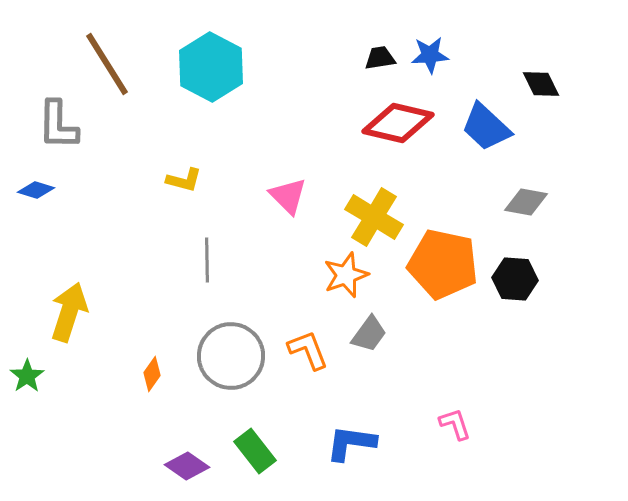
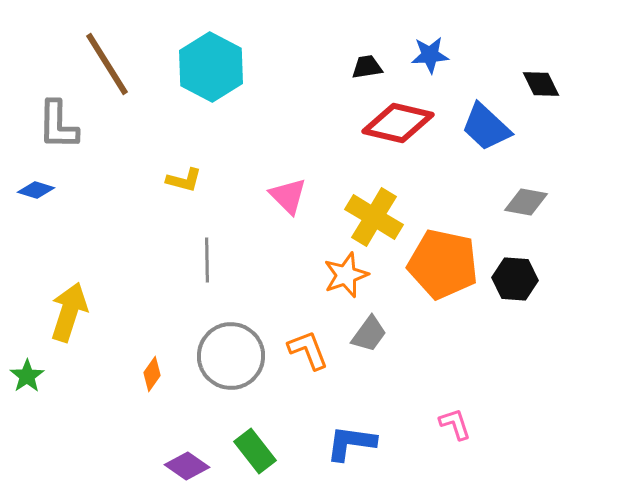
black trapezoid: moved 13 px left, 9 px down
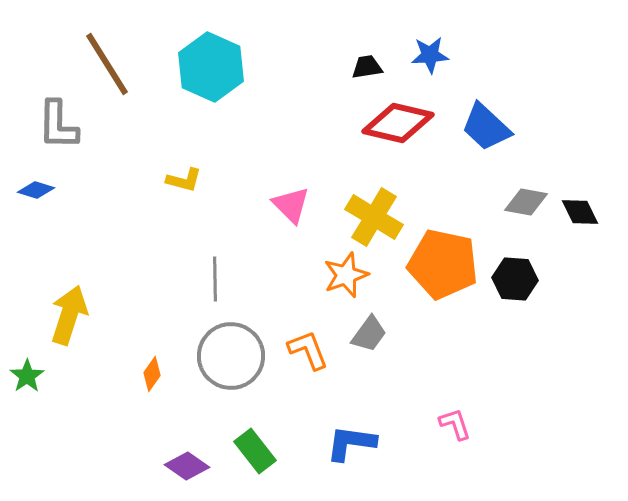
cyan hexagon: rotated 4 degrees counterclockwise
black diamond: moved 39 px right, 128 px down
pink triangle: moved 3 px right, 9 px down
gray line: moved 8 px right, 19 px down
yellow arrow: moved 3 px down
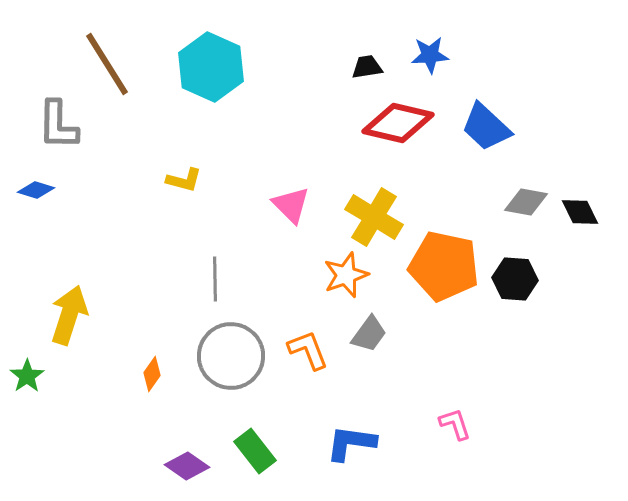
orange pentagon: moved 1 px right, 2 px down
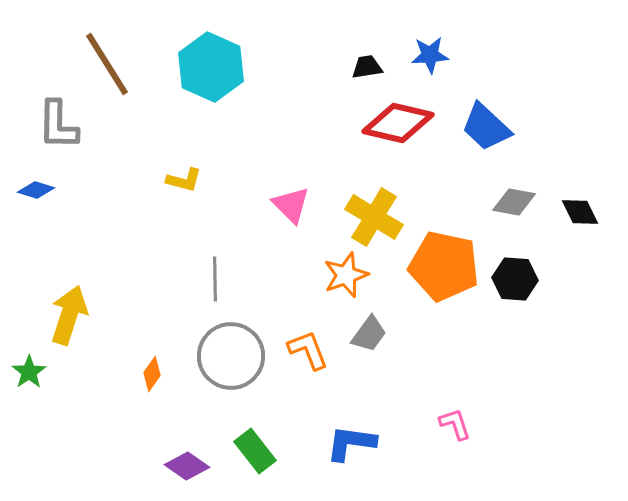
gray diamond: moved 12 px left
green star: moved 2 px right, 4 px up
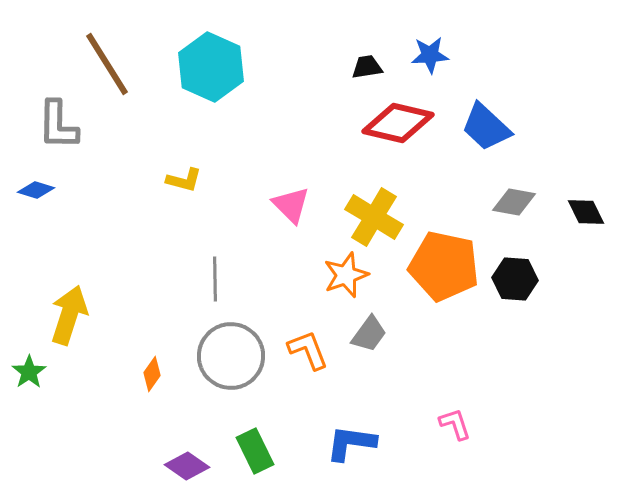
black diamond: moved 6 px right
green rectangle: rotated 12 degrees clockwise
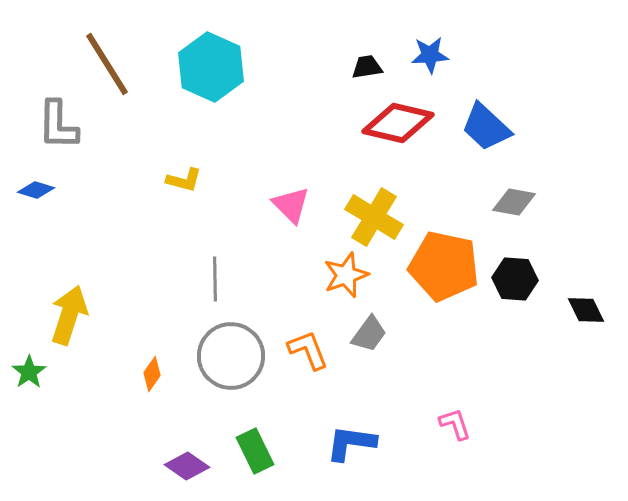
black diamond: moved 98 px down
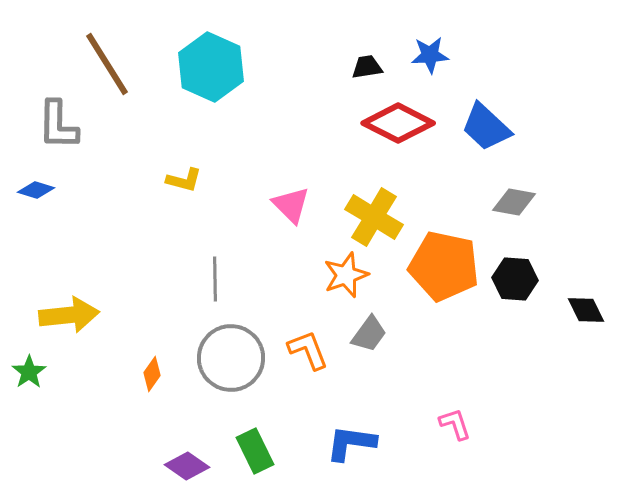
red diamond: rotated 14 degrees clockwise
yellow arrow: rotated 66 degrees clockwise
gray circle: moved 2 px down
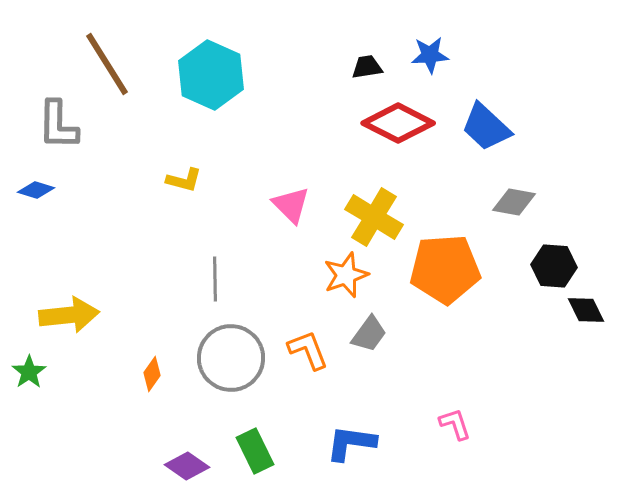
cyan hexagon: moved 8 px down
orange pentagon: moved 1 px right, 3 px down; rotated 16 degrees counterclockwise
black hexagon: moved 39 px right, 13 px up
